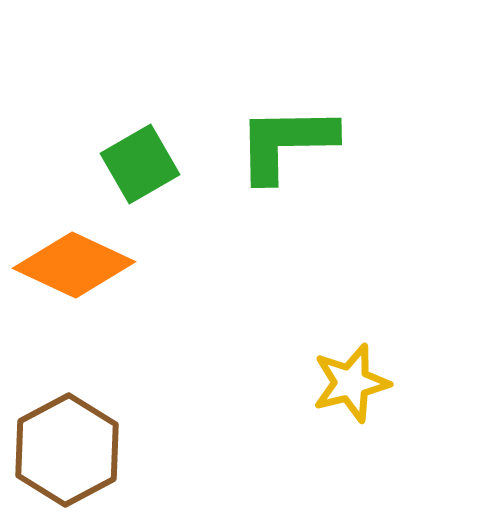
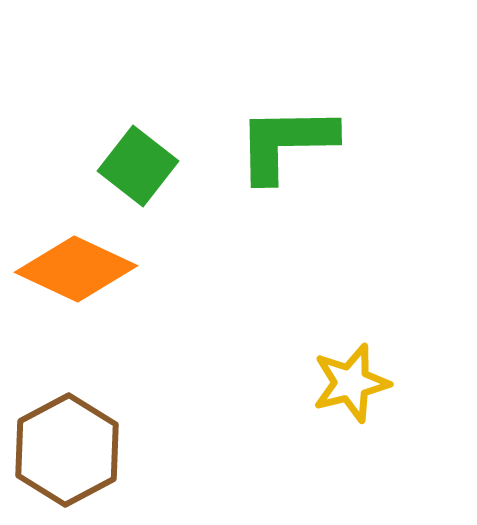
green square: moved 2 px left, 2 px down; rotated 22 degrees counterclockwise
orange diamond: moved 2 px right, 4 px down
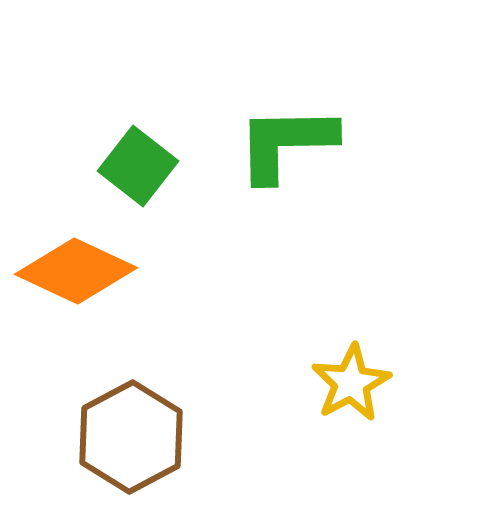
orange diamond: moved 2 px down
yellow star: rotated 14 degrees counterclockwise
brown hexagon: moved 64 px right, 13 px up
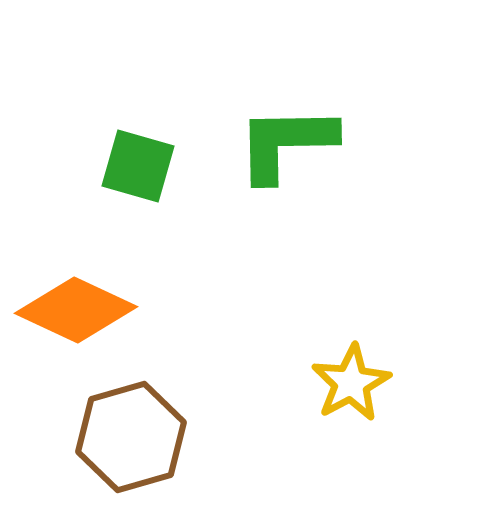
green square: rotated 22 degrees counterclockwise
orange diamond: moved 39 px down
brown hexagon: rotated 12 degrees clockwise
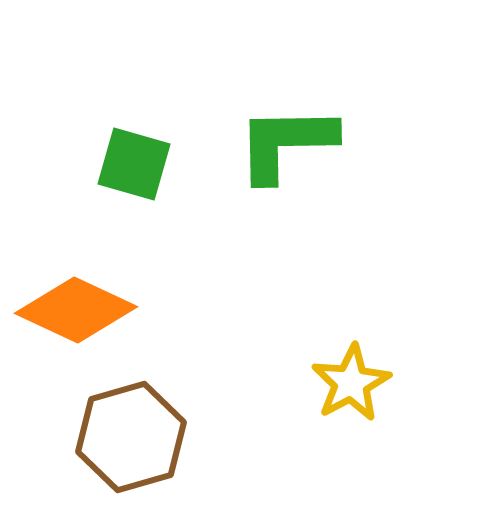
green square: moved 4 px left, 2 px up
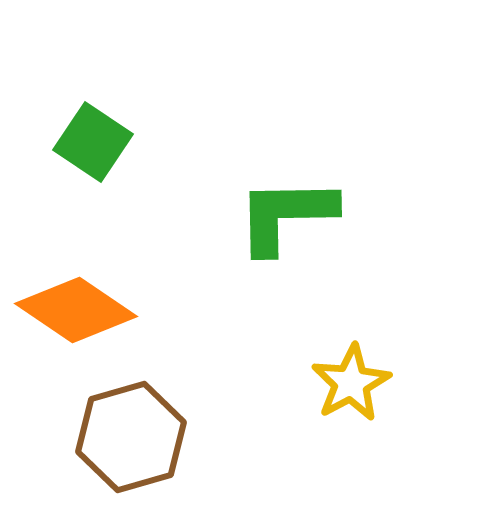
green L-shape: moved 72 px down
green square: moved 41 px left, 22 px up; rotated 18 degrees clockwise
orange diamond: rotated 9 degrees clockwise
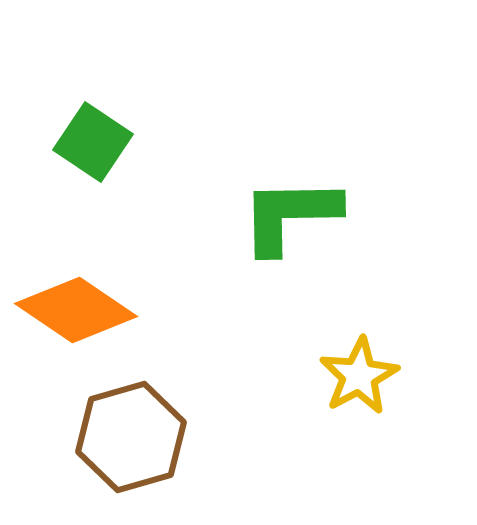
green L-shape: moved 4 px right
yellow star: moved 8 px right, 7 px up
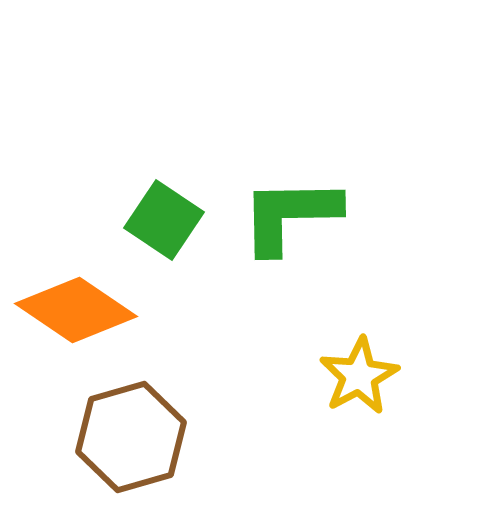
green square: moved 71 px right, 78 px down
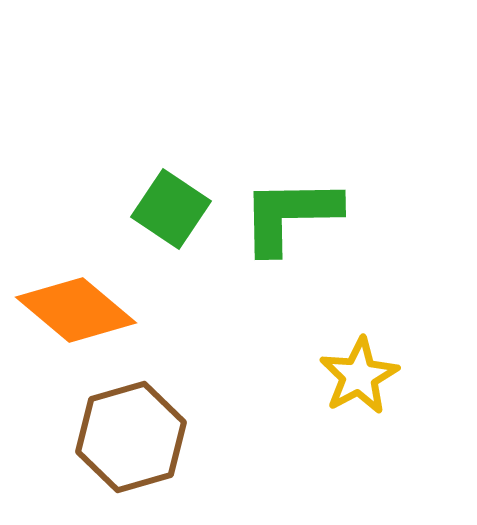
green square: moved 7 px right, 11 px up
orange diamond: rotated 6 degrees clockwise
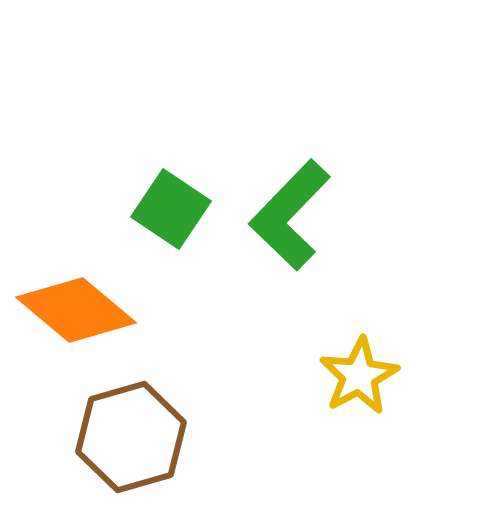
green L-shape: rotated 45 degrees counterclockwise
